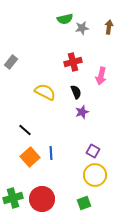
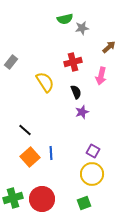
brown arrow: moved 20 px down; rotated 40 degrees clockwise
yellow semicircle: moved 10 px up; rotated 30 degrees clockwise
yellow circle: moved 3 px left, 1 px up
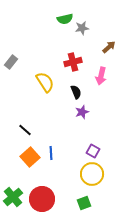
green cross: moved 1 px up; rotated 24 degrees counterclockwise
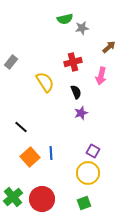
purple star: moved 1 px left, 1 px down
black line: moved 4 px left, 3 px up
yellow circle: moved 4 px left, 1 px up
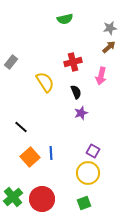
gray star: moved 28 px right
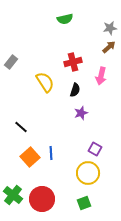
black semicircle: moved 1 px left, 2 px up; rotated 40 degrees clockwise
purple square: moved 2 px right, 2 px up
green cross: moved 2 px up; rotated 12 degrees counterclockwise
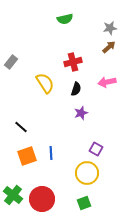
pink arrow: moved 6 px right, 6 px down; rotated 66 degrees clockwise
yellow semicircle: moved 1 px down
black semicircle: moved 1 px right, 1 px up
purple square: moved 1 px right
orange square: moved 3 px left, 1 px up; rotated 24 degrees clockwise
yellow circle: moved 1 px left
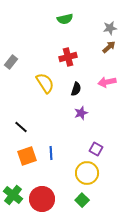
red cross: moved 5 px left, 5 px up
green square: moved 2 px left, 3 px up; rotated 24 degrees counterclockwise
